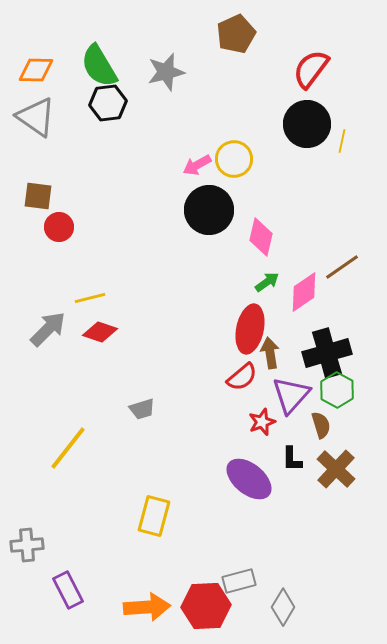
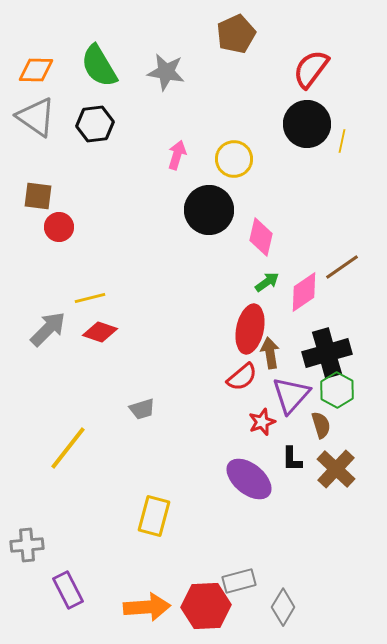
gray star at (166, 72): rotated 24 degrees clockwise
black hexagon at (108, 103): moved 13 px left, 21 px down
pink arrow at (197, 165): moved 20 px left, 10 px up; rotated 136 degrees clockwise
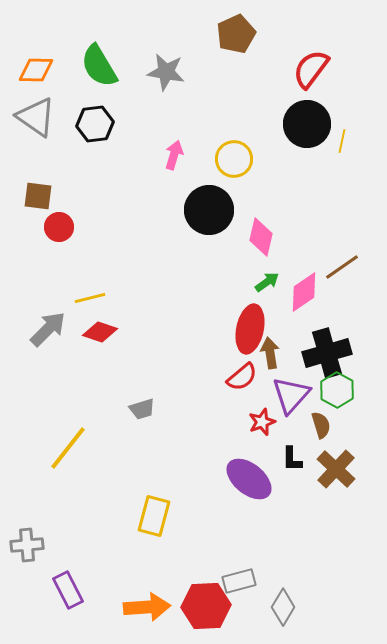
pink arrow at (177, 155): moved 3 px left
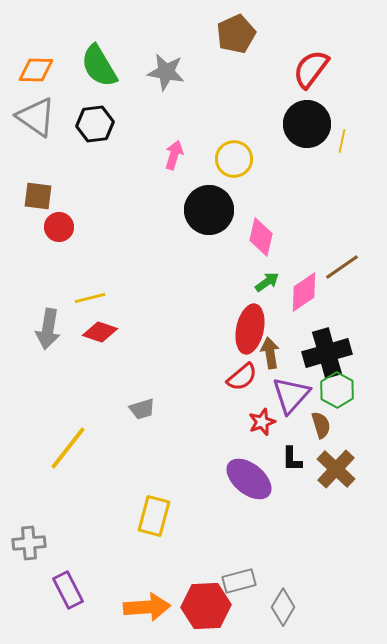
gray arrow at (48, 329): rotated 144 degrees clockwise
gray cross at (27, 545): moved 2 px right, 2 px up
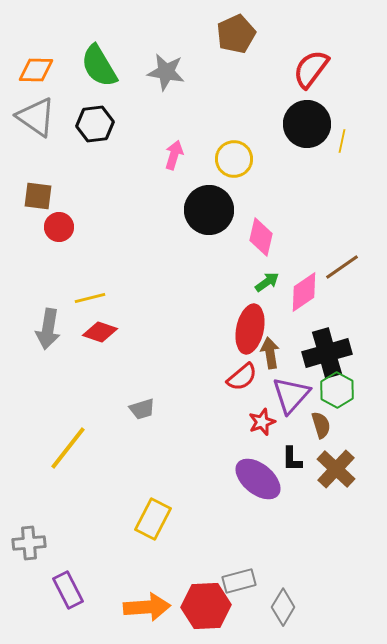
purple ellipse at (249, 479): moved 9 px right
yellow rectangle at (154, 516): moved 1 px left, 3 px down; rotated 12 degrees clockwise
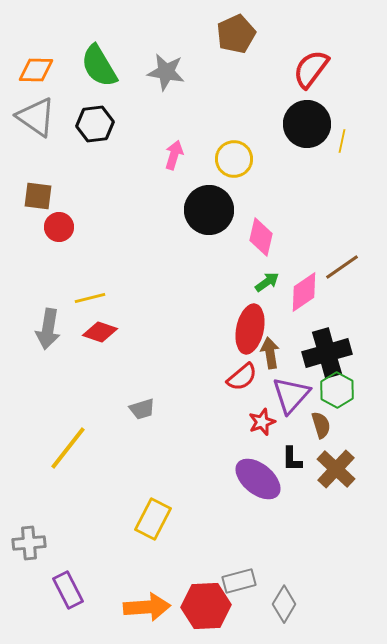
gray diamond at (283, 607): moved 1 px right, 3 px up
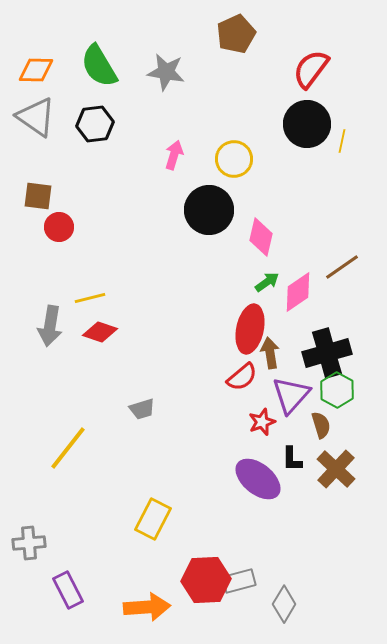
pink diamond at (304, 292): moved 6 px left
gray arrow at (48, 329): moved 2 px right, 3 px up
red hexagon at (206, 606): moved 26 px up
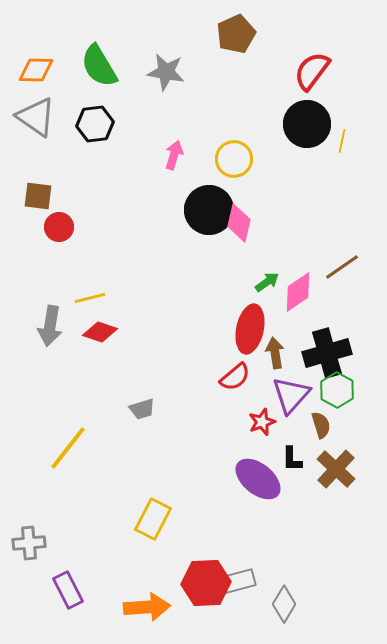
red semicircle at (311, 69): moved 1 px right, 2 px down
pink diamond at (261, 237): moved 22 px left, 14 px up
brown arrow at (270, 353): moved 5 px right
red semicircle at (242, 377): moved 7 px left
red hexagon at (206, 580): moved 3 px down
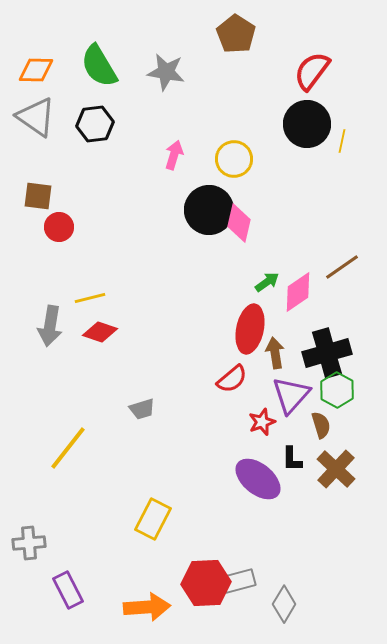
brown pentagon at (236, 34): rotated 15 degrees counterclockwise
red semicircle at (235, 377): moved 3 px left, 2 px down
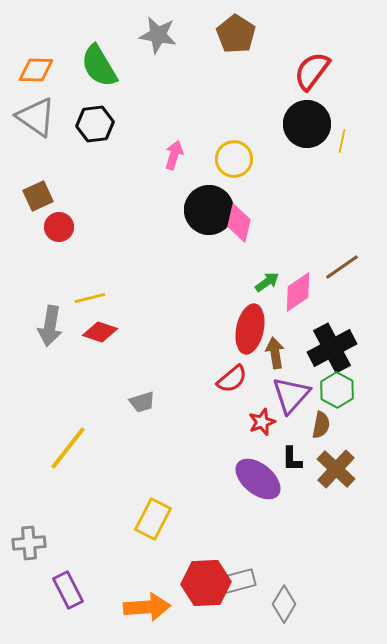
gray star at (166, 72): moved 8 px left, 37 px up
brown square at (38, 196): rotated 32 degrees counterclockwise
black cross at (327, 353): moved 5 px right, 5 px up; rotated 12 degrees counterclockwise
gray trapezoid at (142, 409): moved 7 px up
brown semicircle at (321, 425): rotated 28 degrees clockwise
